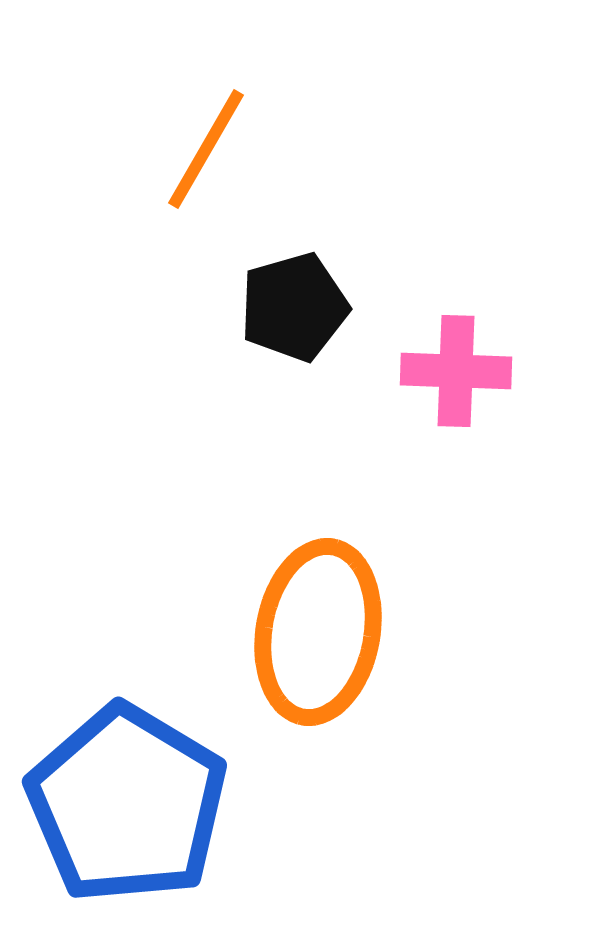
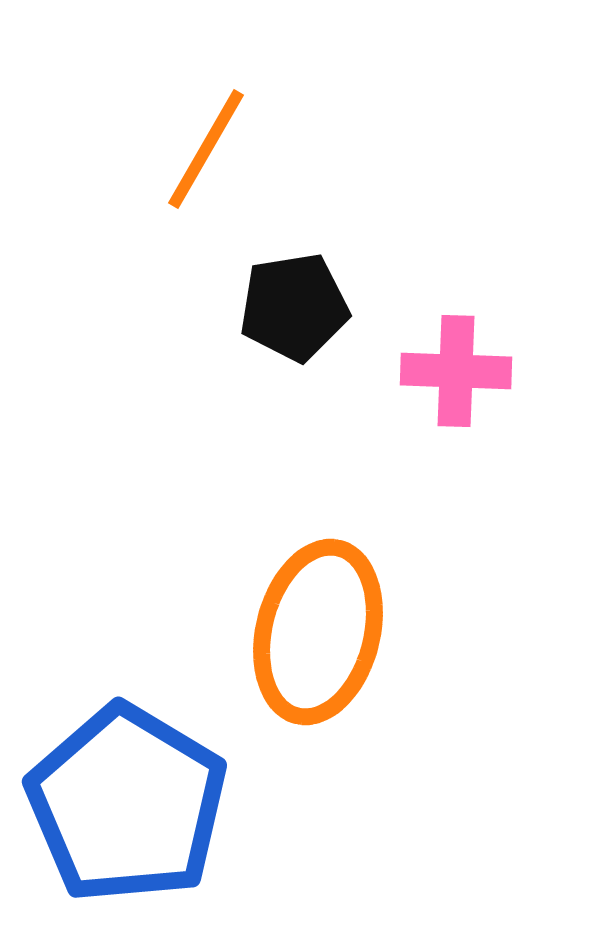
black pentagon: rotated 7 degrees clockwise
orange ellipse: rotated 4 degrees clockwise
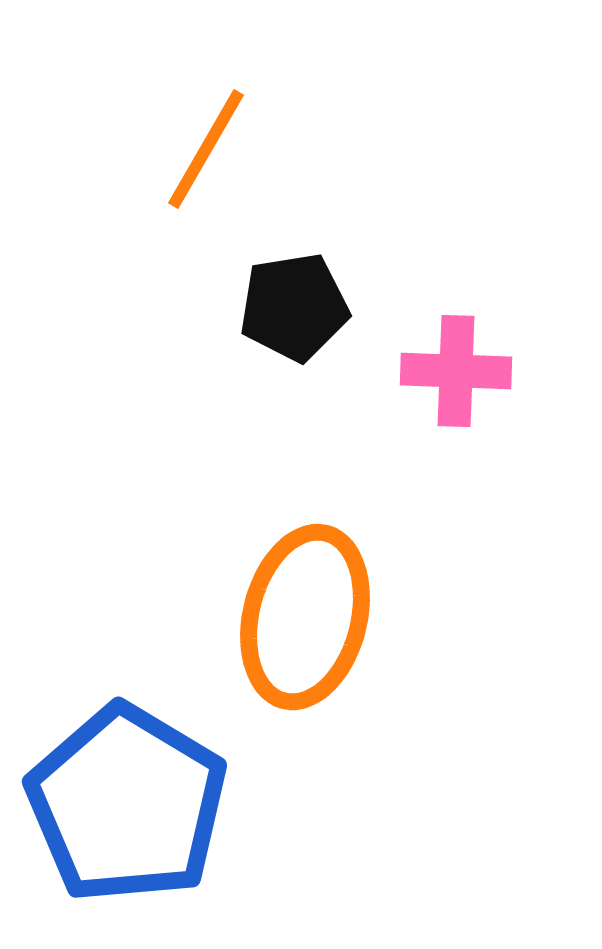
orange ellipse: moved 13 px left, 15 px up
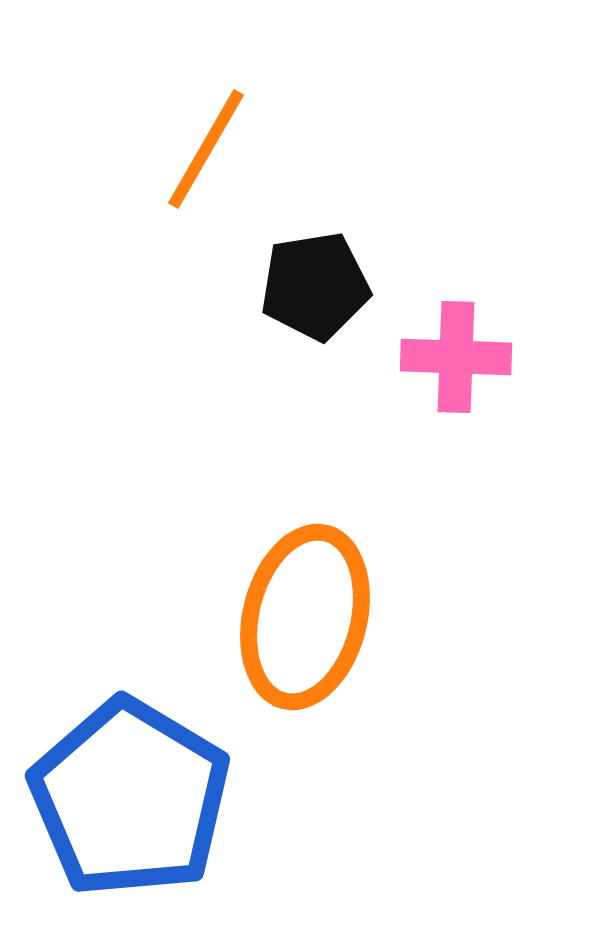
black pentagon: moved 21 px right, 21 px up
pink cross: moved 14 px up
blue pentagon: moved 3 px right, 6 px up
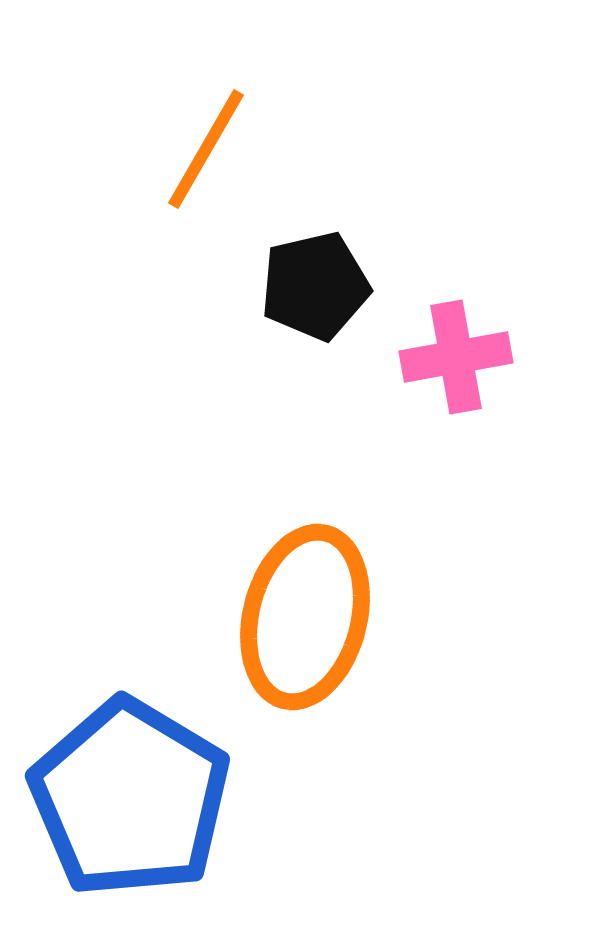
black pentagon: rotated 4 degrees counterclockwise
pink cross: rotated 12 degrees counterclockwise
